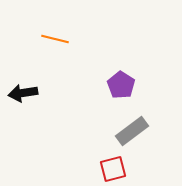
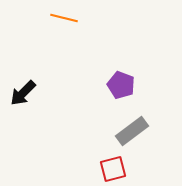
orange line: moved 9 px right, 21 px up
purple pentagon: rotated 12 degrees counterclockwise
black arrow: rotated 36 degrees counterclockwise
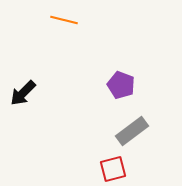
orange line: moved 2 px down
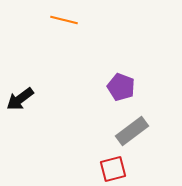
purple pentagon: moved 2 px down
black arrow: moved 3 px left, 6 px down; rotated 8 degrees clockwise
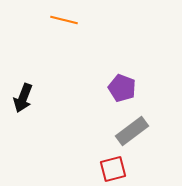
purple pentagon: moved 1 px right, 1 px down
black arrow: moved 3 px right, 1 px up; rotated 32 degrees counterclockwise
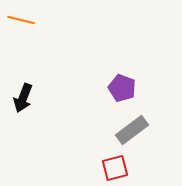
orange line: moved 43 px left
gray rectangle: moved 1 px up
red square: moved 2 px right, 1 px up
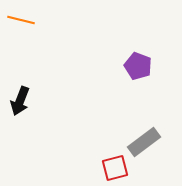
purple pentagon: moved 16 px right, 22 px up
black arrow: moved 3 px left, 3 px down
gray rectangle: moved 12 px right, 12 px down
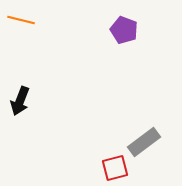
purple pentagon: moved 14 px left, 36 px up
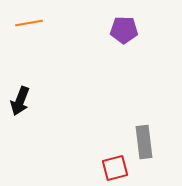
orange line: moved 8 px right, 3 px down; rotated 24 degrees counterclockwise
purple pentagon: rotated 20 degrees counterclockwise
gray rectangle: rotated 60 degrees counterclockwise
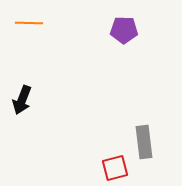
orange line: rotated 12 degrees clockwise
black arrow: moved 2 px right, 1 px up
